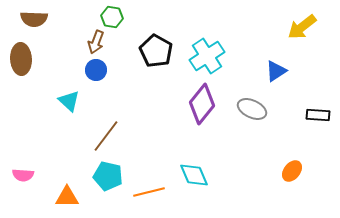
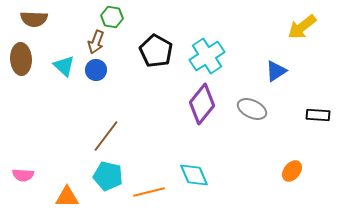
cyan triangle: moved 5 px left, 35 px up
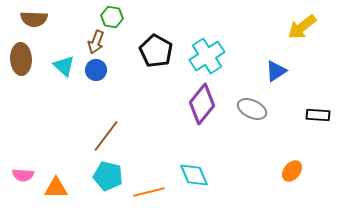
orange triangle: moved 11 px left, 9 px up
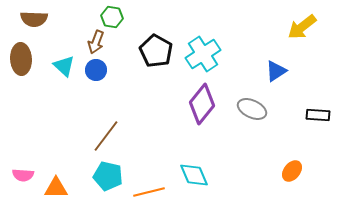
cyan cross: moved 4 px left, 2 px up
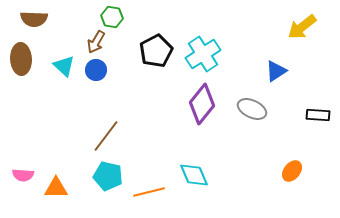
brown arrow: rotated 10 degrees clockwise
black pentagon: rotated 16 degrees clockwise
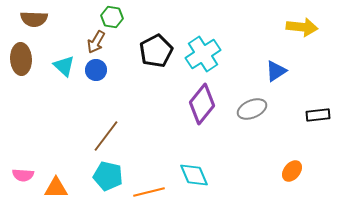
yellow arrow: rotated 136 degrees counterclockwise
gray ellipse: rotated 48 degrees counterclockwise
black rectangle: rotated 10 degrees counterclockwise
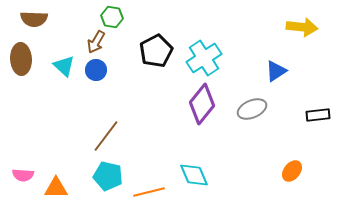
cyan cross: moved 1 px right, 4 px down
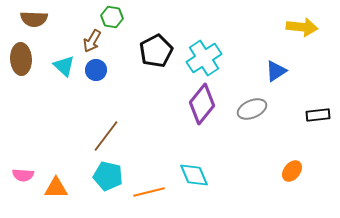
brown arrow: moved 4 px left, 1 px up
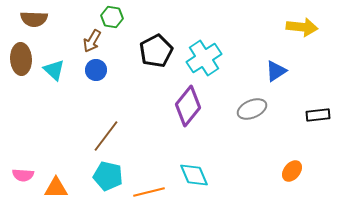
cyan triangle: moved 10 px left, 4 px down
purple diamond: moved 14 px left, 2 px down
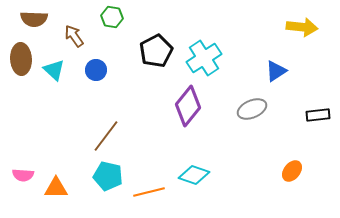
brown arrow: moved 18 px left, 5 px up; rotated 115 degrees clockwise
cyan diamond: rotated 48 degrees counterclockwise
